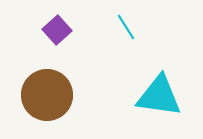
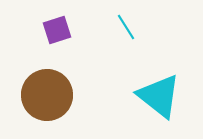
purple square: rotated 24 degrees clockwise
cyan triangle: rotated 30 degrees clockwise
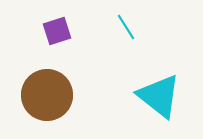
purple square: moved 1 px down
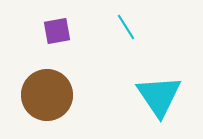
purple square: rotated 8 degrees clockwise
cyan triangle: rotated 18 degrees clockwise
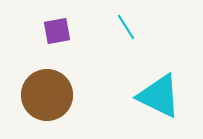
cyan triangle: rotated 30 degrees counterclockwise
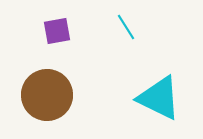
cyan triangle: moved 2 px down
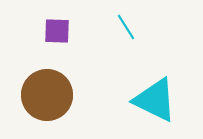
purple square: rotated 12 degrees clockwise
cyan triangle: moved 4 px left, 2 px down
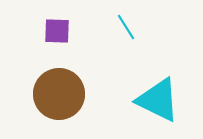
brown circle: moved 12 px right, 1 px up
cyan triangle: moved 3 px right
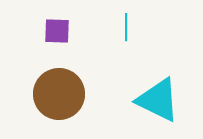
cyan line: rotated 32 degrees clockwise
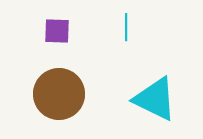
cyan triangle: moved 3 px left, 1 px up
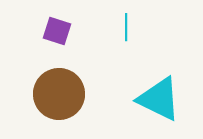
purple square: rotated 16 degrees clockwise
cyan triangle: moved 4 px right
